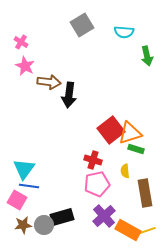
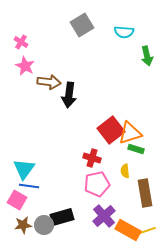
red cross: moved 1 px left, 2 px up
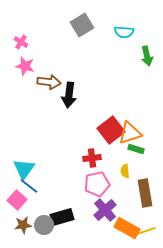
pink star: rotated 12 degrees counterclockwise
red cross: rotated 24 degrees counterclockwise
blue line: rotated 30 degrees clockwise
pink square: rotated 12 degrees clockwise
purple cross: moved 1 px right, 6 px up
orange rectangle: moved 1 px left, 2 px up
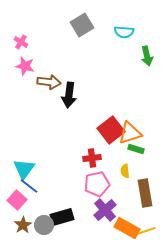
brown star: rotated 24 degrees counterclockwise
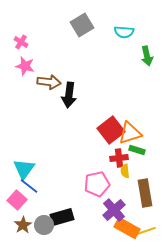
green rectangle: moved 1 px right, 1 px down
red cross: moved 27 px right
purple cross: moved 9 px right
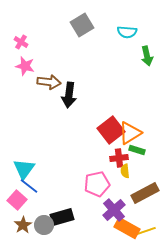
cyan semicircle: moved 3 px right
orange triangle: rotated 15 degrees counterclockwise
brown rectangle: rotated 72 degrees clockwise
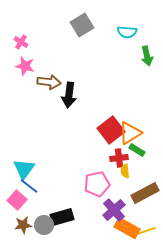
green rectangle: rotated 14 degrees clockwise
brown star: rotated 24 degrees clockwise
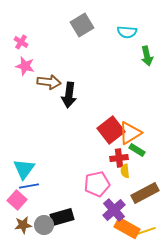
blue line: rotated 48 degrees counterclockwise
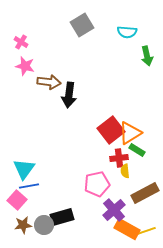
orange rectangle: moved 1 px down
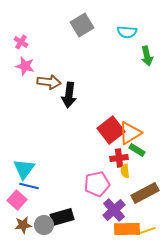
blue line: rotated 24 degrees clockwise
orange rectangle: rotated 30 degrees counterclockwise
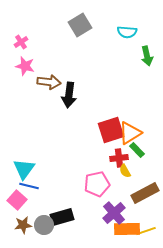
gray square: moved 2 px left
pink cross: rotated 24 degrees clockwise
red square: rotated 20 degrees clockwise
green rectangle: rotated 14 degrees clockwise
yellow semicircle: rotated 24 degrees counterclockwise
purple cross: moved 3 px down
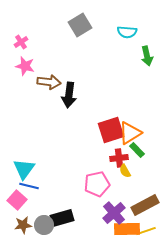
brown rectangle: moved 12 px down
black rectangle: moved 1 px down
